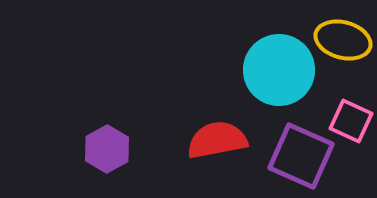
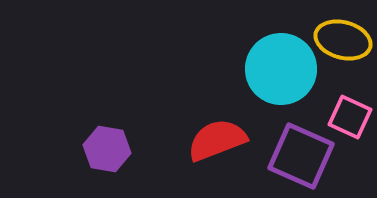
cyan circle: moved 2 px right, 1 px up
pink square: moved 1 px left, 4 px up
red semicircle: rotated 10 degrees counterclockwise
purple hexagon: rotated 21 degrees counterclockwise
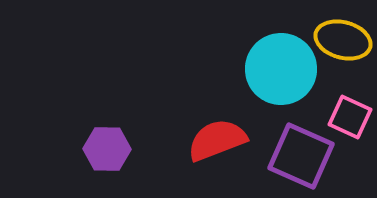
purple hexagon: rotated 9 degrees counterclockwise
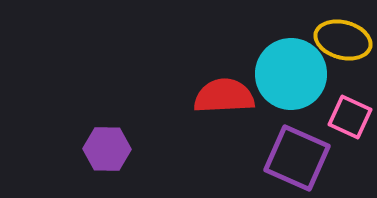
cyan circle: moved 10 px right, 5 px down
red semicircle: moved 7 px right, 44 px up; rotated 18 degrees clockwise
purple square: moved 4 px left, 2 px down
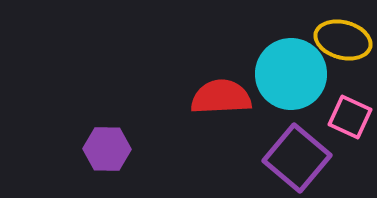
red semicircle: moved 3 px left, 1 px down
purple square: rotated 16 degrees clockwise
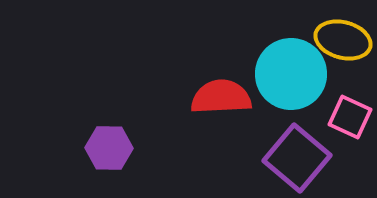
purple hexagon: moved 2 px right, 1 px up
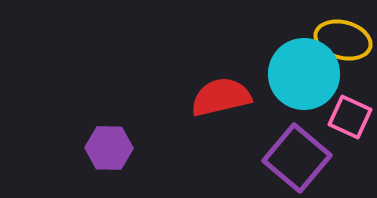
cyan circle: moved 13 px right
red semicircle: rotated 10 degrees counterclockwise
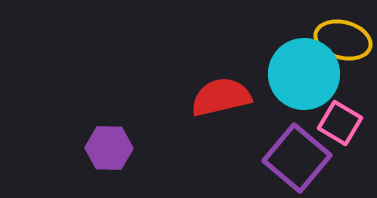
pink square: moved 10 px left, 6 px down; rotated 6 degrees clockwise
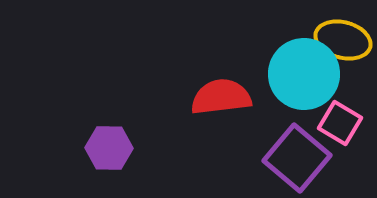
red semicircle: rotated 6 degrees clockwise
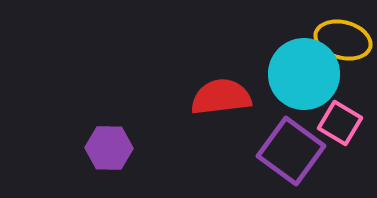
purple square: moved 6 px left, 7 px up; rotated 4 degrees counterclockwise
